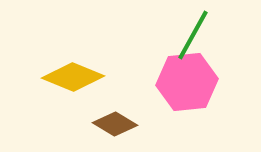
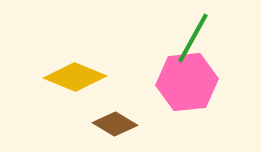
green line: moved 3 px down
yellow diamond: moved 2 px right
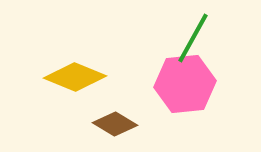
pink hexagon: moved 2 px left, 2 px down
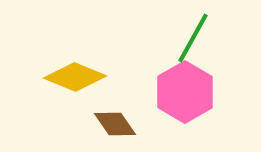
pink hexagon: moved 8 px down; rotated 24 degrees counterclockwise
brown diamond: rotated 24 degrees clockwise
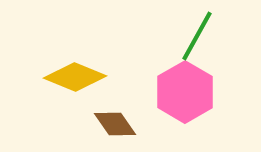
green line: moved 4 px right, 2 px up
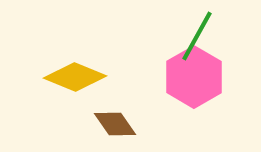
pink hexagon: moved 9 px right, 15 px up
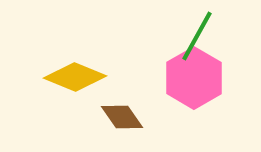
pink hexagon: moved 1 px down
brown diamond: moved 7 px right, 7 px up
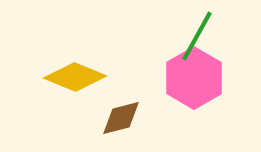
brown diamond: moved 1 px left, 1 px down; rotated 69 degrees counterclockwise
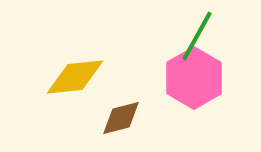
yellow diamond: rotated 28 degrees counterclockwise
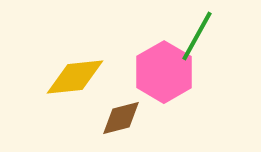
pink hexagon: moved 30 px left, 6 px up
